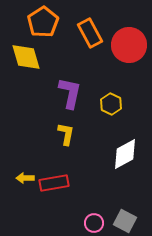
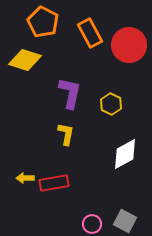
orange pentagon: rotated 12 degrees counterclockwise
yellow diamond: moved 1 px left, 3 px down; rotated 56 degrees counterclockwise
pink circle: moved 2 px left, 1 px down
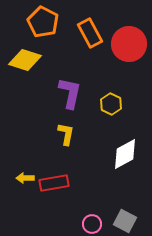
red circle: moved 1 px up
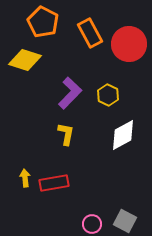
purple L-shape: rotated 32 degrees clockwise
yellow hexagon: moved 3 px left, 9 px up
white diamond: moved 2 px left, 19 px up
yellow arrow: rotated 84 degrees clockwise
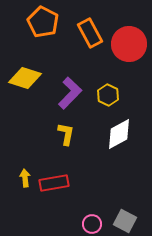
yellow diamond: moved 18 px down
white diamond: moved 4 px left, 1 px up
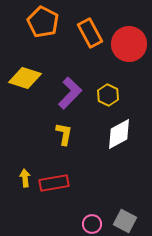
yellow L-shape: moved 2 px left
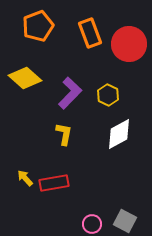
orange pentagon: moved 5 px left, 4 px down; rotated 24 degrees clockwise
orange rectangle: rotated 8 degrees clockwise
yellow diamond: rotated 24 degrees clockwise
yellow arrow: rotated 36 degrees counterclockwise
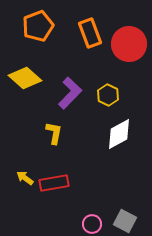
yellow L-shape: moved 10 px left, 1 px up
yellow arrow: rotated 12 degrees counterclockwise
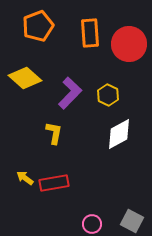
orange rectangle: rotated 16 degrees clockwise
gray square: moved 7 px right
